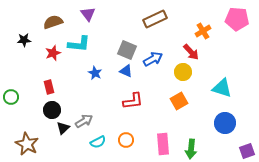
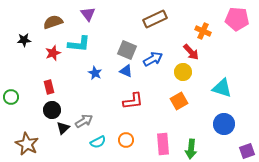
orange cross: rotated 35 degrees counterclockwise
blue circle: moved 1 px left, 1 px down
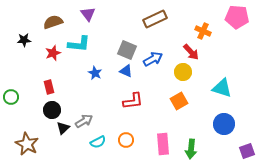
pink pentagon: moved 2 px up
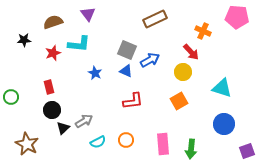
blue arrow: moved 3 px left, 1 px down
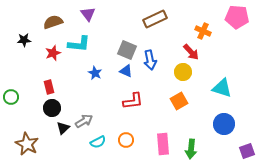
blue arrow: rotated 108 degrees clockwise
black circle: moved 2 px up
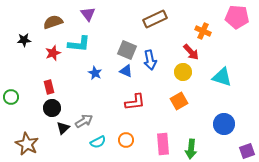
cyan triangle: moved 11 px up
red L-shape: moved 2 px right, 1 px down
